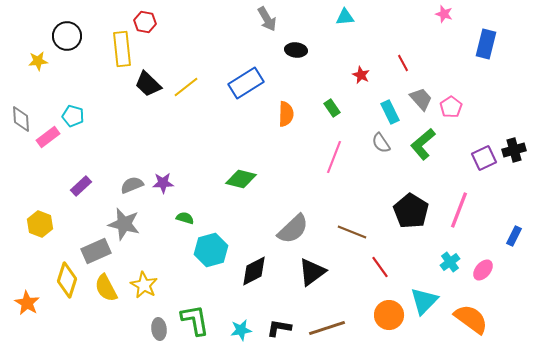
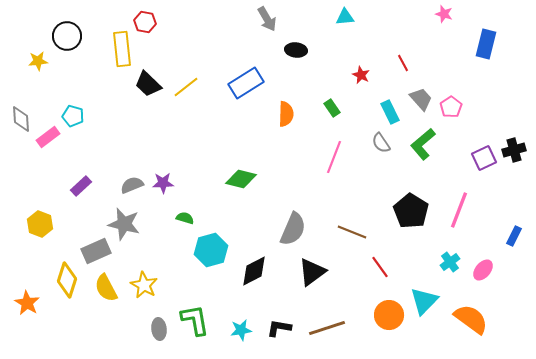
gray semicircle at (293, 229): rotated 24 degrees counterclockwise
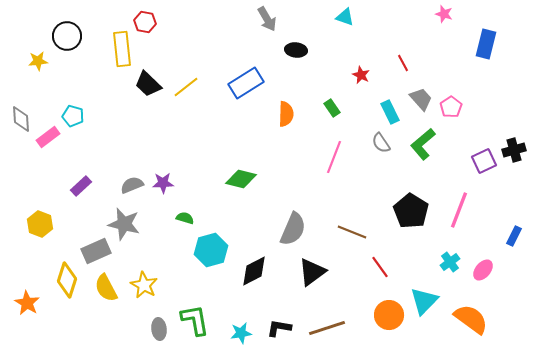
cyan triangle at (345, 17): rotated 24 degrees clockwise
purple square at (484, 158): moved 3 px down
cyan star at (241, 330): moved 3 px down
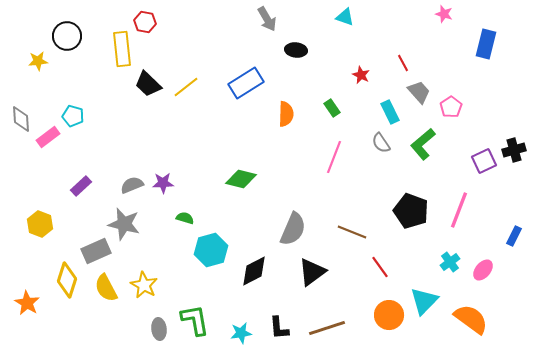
gray trapezoid at (421, 99): moved 2 px left, 7 px up
black pentagon at (411, 211): rotated 12 degrees counterclockwise
black L-shape at (279, 328): rotated 105 degrees counterclockwise
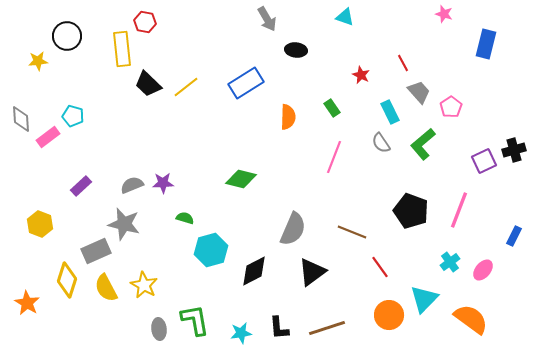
orange semicircle at (286, 114): moved 2 px right, 3 px down
cyan triangle at (424, 301): moved 2 px up
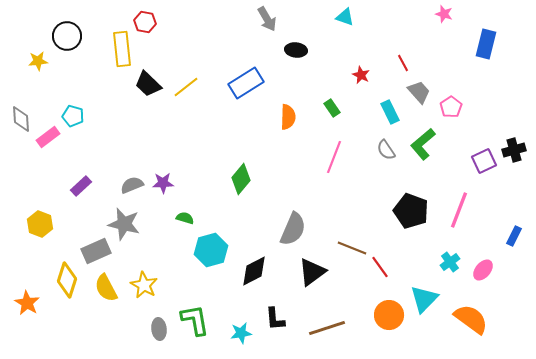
gray semicircle at (381, 143): moved 5 px right, 7 px down
green diamond at (241, 179): rotated 64 degrees counterclockwise
brown line at (352, 232): moved 16 px down
black L-shape at (279, 328): moved 4 px left, 9 px up
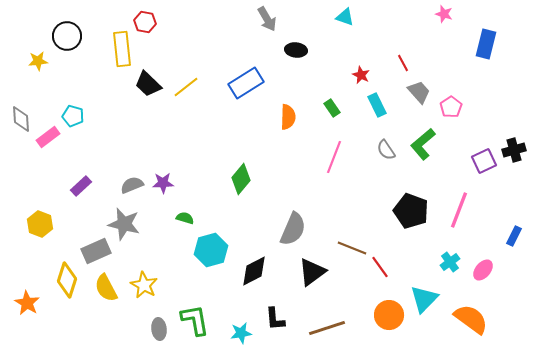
cyan rectangle at (390, 112): moved 13 px left, 7 px up
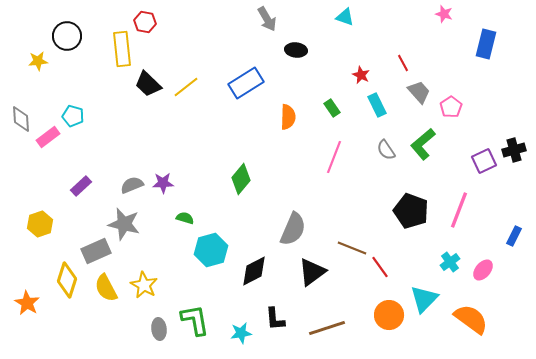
yellow hexagon at (40, 224): rotated 20 degrees clockwise
